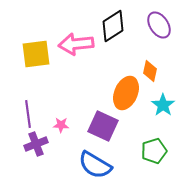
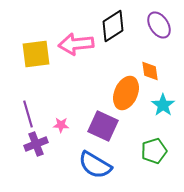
orange diamond: rotated 20 degrees counterclockwise
purple line: rotated 8 degrees counterclockwise
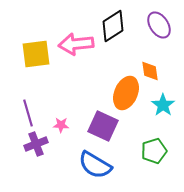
purple line: moved 1 px up
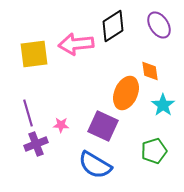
yellow square: moved 2 px left
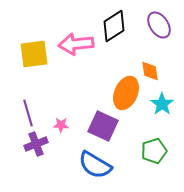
black diamond: moved 1 px right
cyan star: moved 1 px left, 1 px up
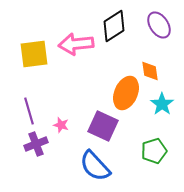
purple line: moved 1 px right, 2 px up
pink star: rotated 14 degrees clockwise
blue semicircle: moved 1 px down; rotated 16 degrees clockwise
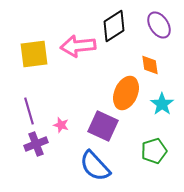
pink arrow: moved 2 px right, 2 px down
orange diamond: moved 6 px up
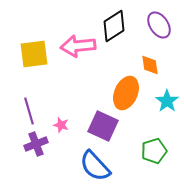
cyan star: moved 5 px right, 3 px up
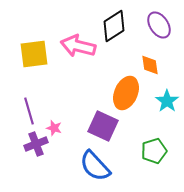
pink arrow: rotated 20 degrees clockwise
pink star: moved 7 px left, 3 px down
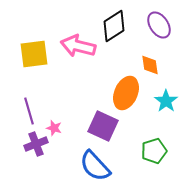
cyan star: moved 1 px left
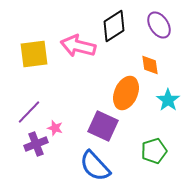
cyan star: moved 2 px right, 1 px up
purple line: moved 1 px down; rotated 60 degrees clockwise
pink star: moved 1 px right
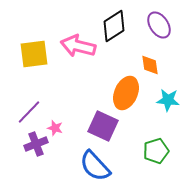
cyan star: rotated 30 degrees counterclockwise
green pentagon: moved 2 px right
